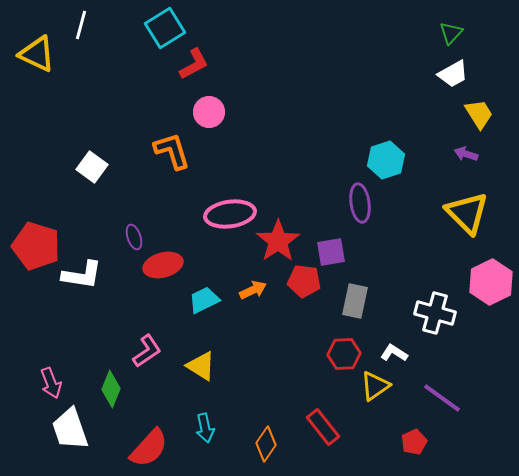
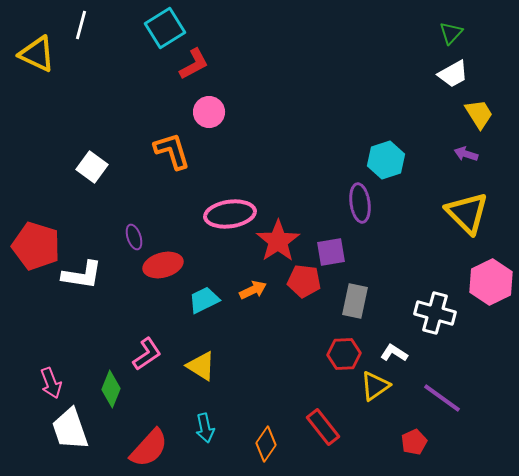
pink L-shape at (147, 351): moved 3 px down
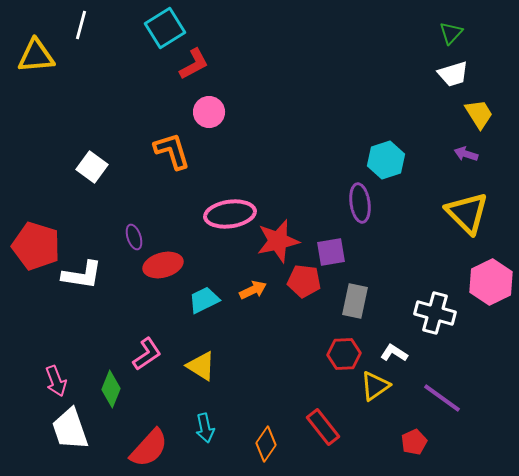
yellow triangle at (37, 54): moved 1 px left, 2 px down; rotated 30 degrees counterclockwise
white trapezoid at (453, 74): rotated 12 degrees clockwise
red star at (278, 241): rotated 21 degrees clockwise
pink arrow at (51, 383): moved 5 px right, 2 px up
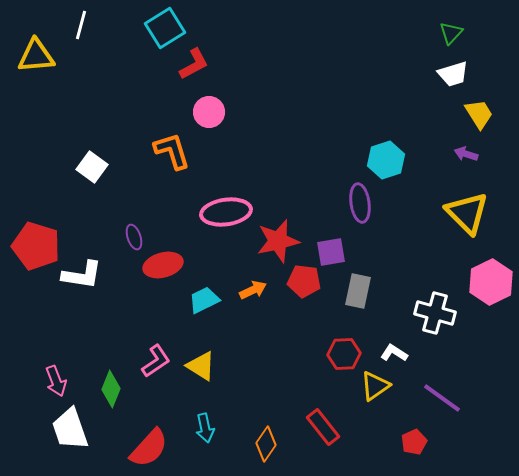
pink ellipse at (230, 214): moved 4 px left, 2 px up
gray rectangle at (355, 301): moved 3 px right, 10 px up
pink L-shape at (147, 354): moved 9 px right, 7 px down
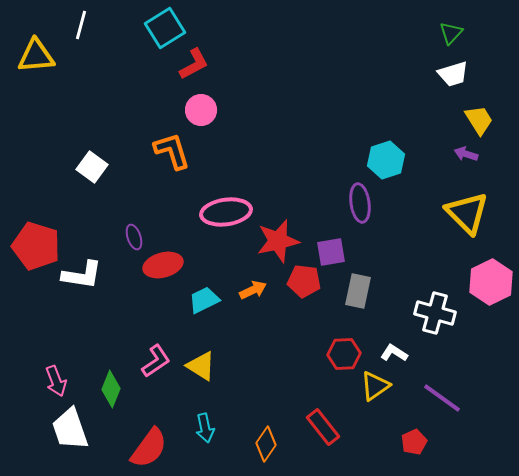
pink circle at (209, 112): moved 8 px left, 2 px up
yellow trapezoid at (479, 114): moved 6 px down
red semicircle at (149, 448): rotated 6 degrees counterclockwise
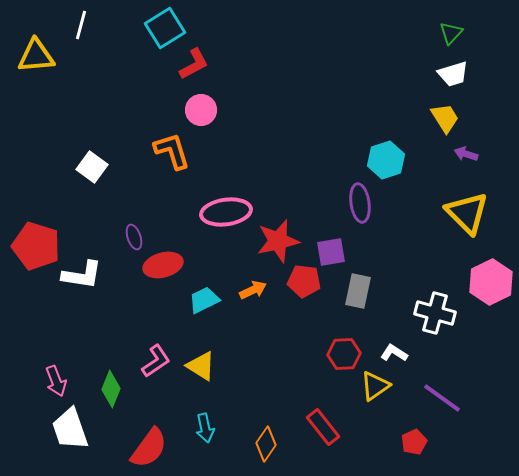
yellow trapezoid at (479, 120): moved 34 px left, 2 px up
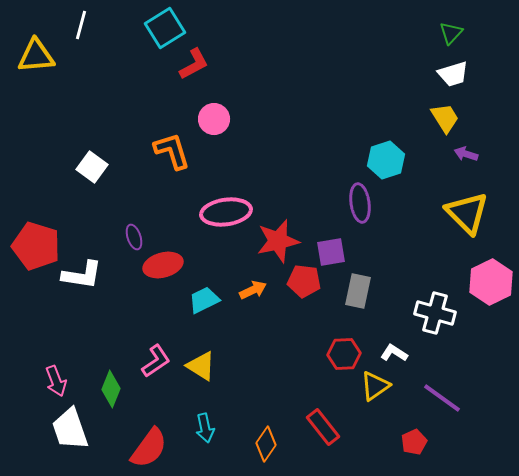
pink circle at (201, 110): moved 13 px right, 9 px down
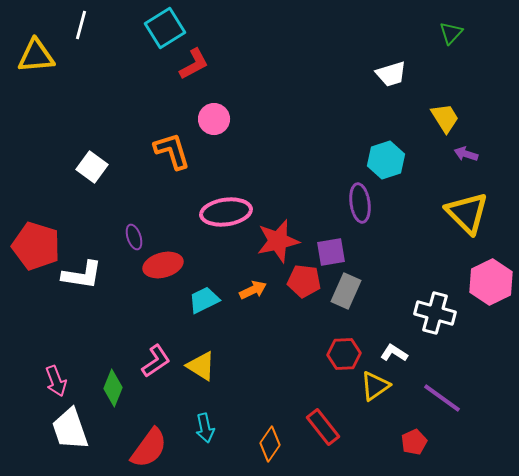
white trapezoid at (453, 74): moved 62 px left
gray rectangle at (358, 291): moved 12 px left; rotated 12 degrees clockwise
green diamond at (111, 389): moved 2 px right, 1 px up
orange diamond at (266, 444): moved 4 px right
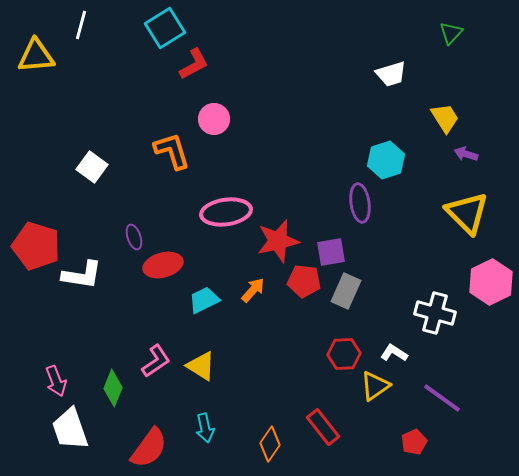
orange arrow at (253, 290): rotated 24 degrees counterclockwise
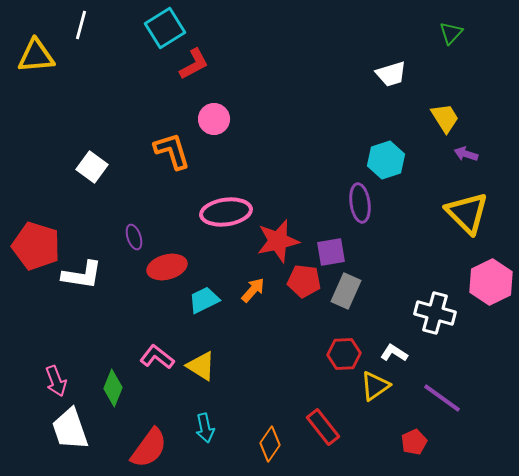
red ellipse at (163, 265): moved 4 px right, 2 px down
pink L-shape at (156, 361): moved 1 px right, 4 px up; rotated 108 degrees counterclockwise
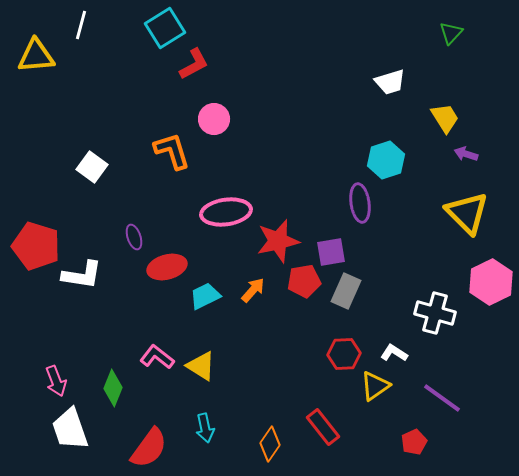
white trapezoid at (391, 74): moved 1 px left, 8 px down
red pentagon at (304, 281): rotated 16 degrees counterclockwise
cyan trapezoid at (204, 300): moved 1 px right, 4 px up
